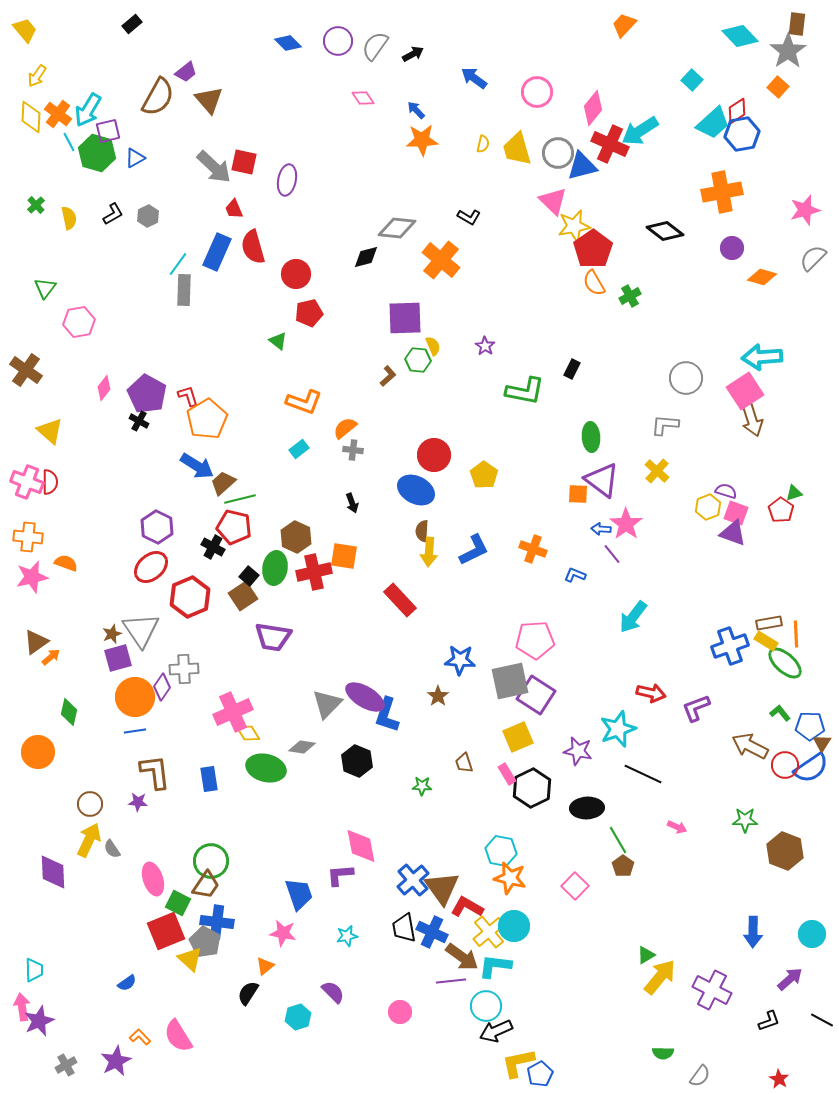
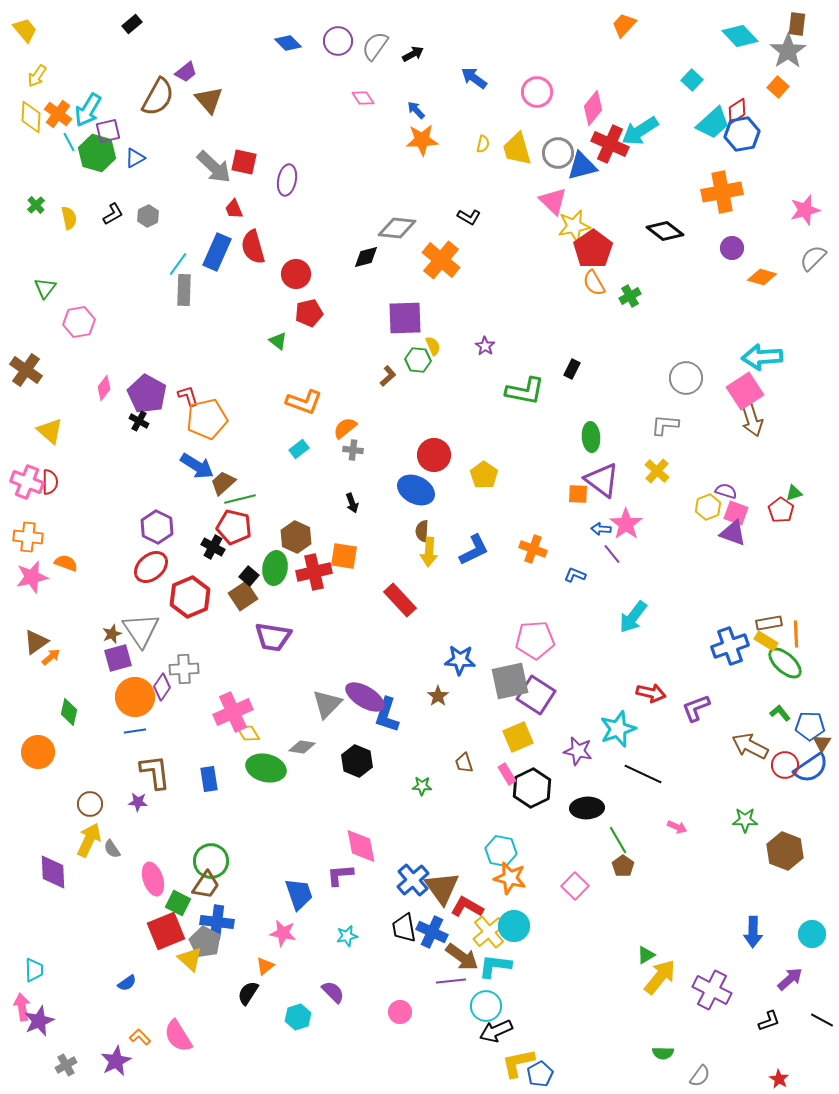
orange pentagon at (207, 419): rotated 18 degrees clockwise
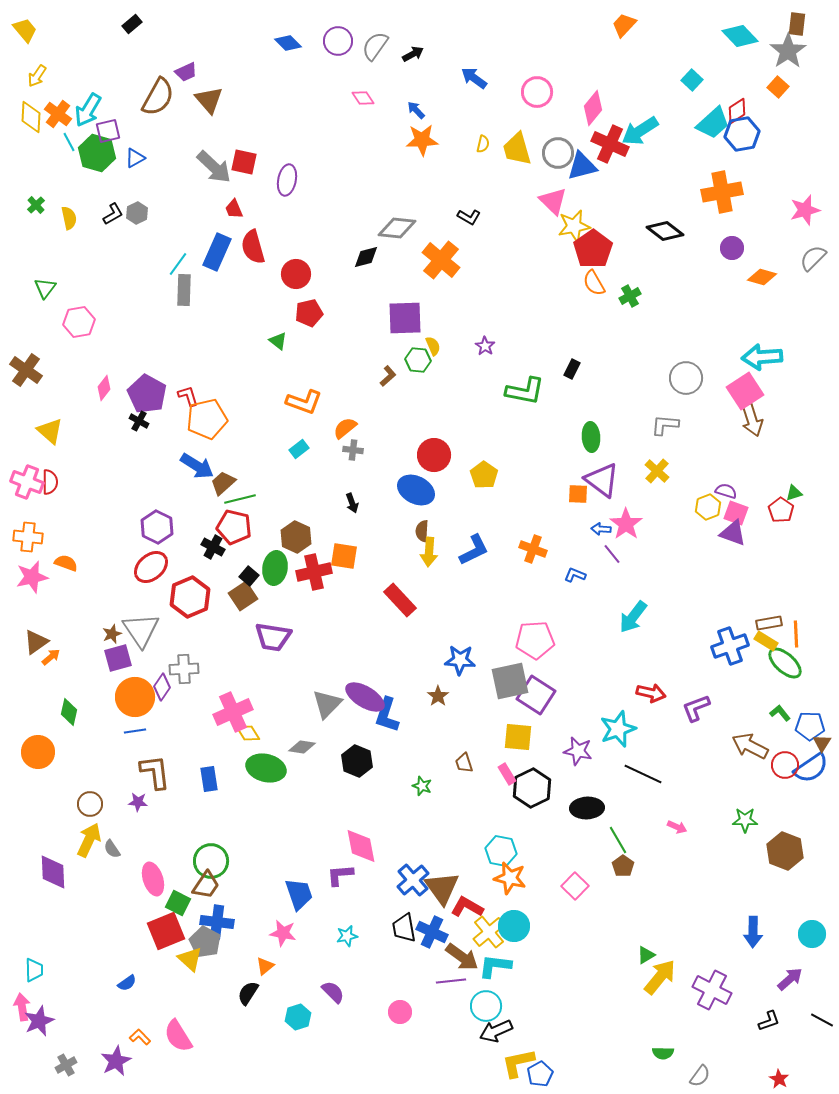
purple trapezoid at (186, 72): rotated 15 degrees clockwise
gray hexagon at (148, 216): moved 11 px left, 3 px up
yellow square at (518, 737): rotated 28 degrees clockwise
green star at (422, 786): rotated 18 degrees clockwise
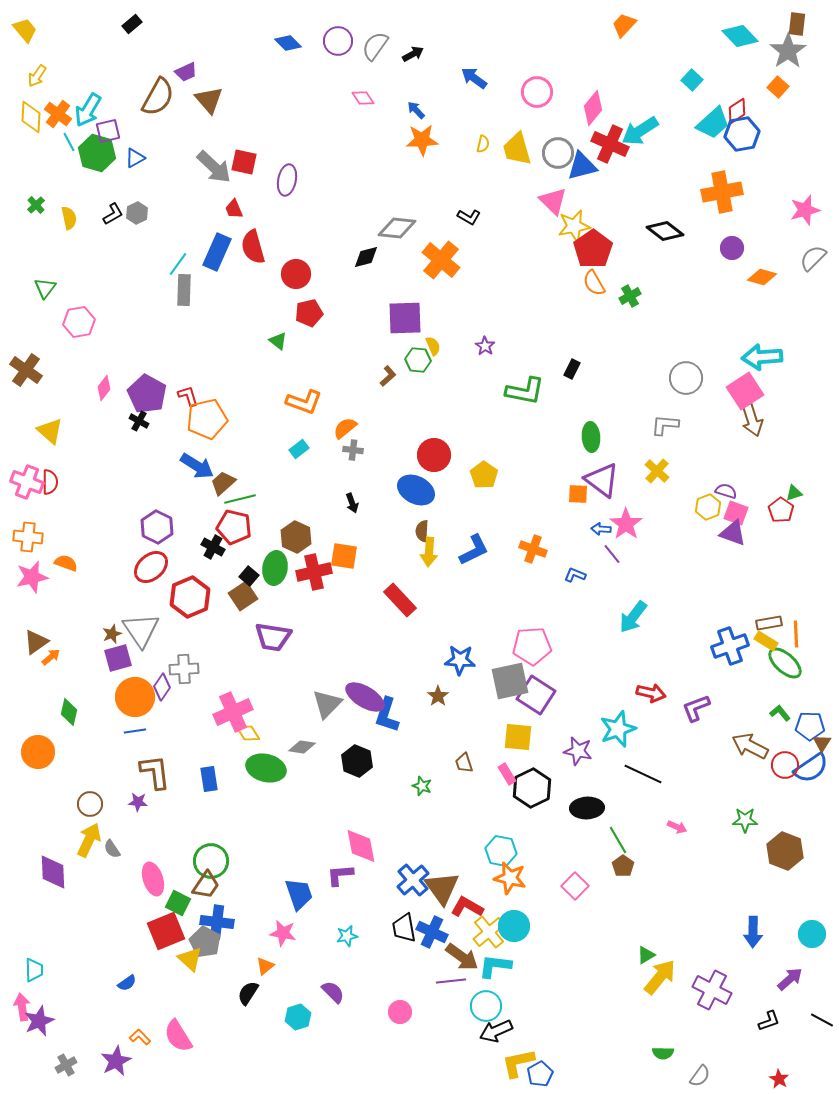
pink pentagon at (535, 640): moved 3 px left, 6 px down
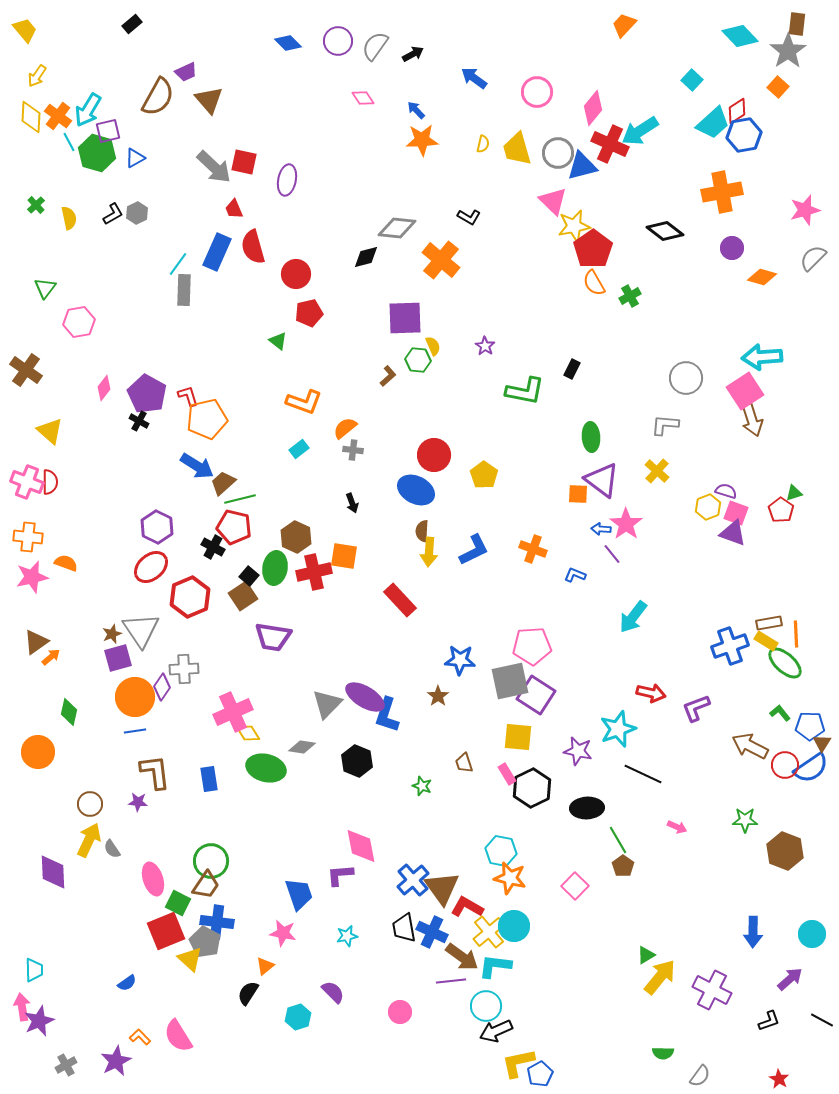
orange cross at (58, 114): moved 2 px down
blue hexagon at (742, 134): moved 2 px right, 1 px down
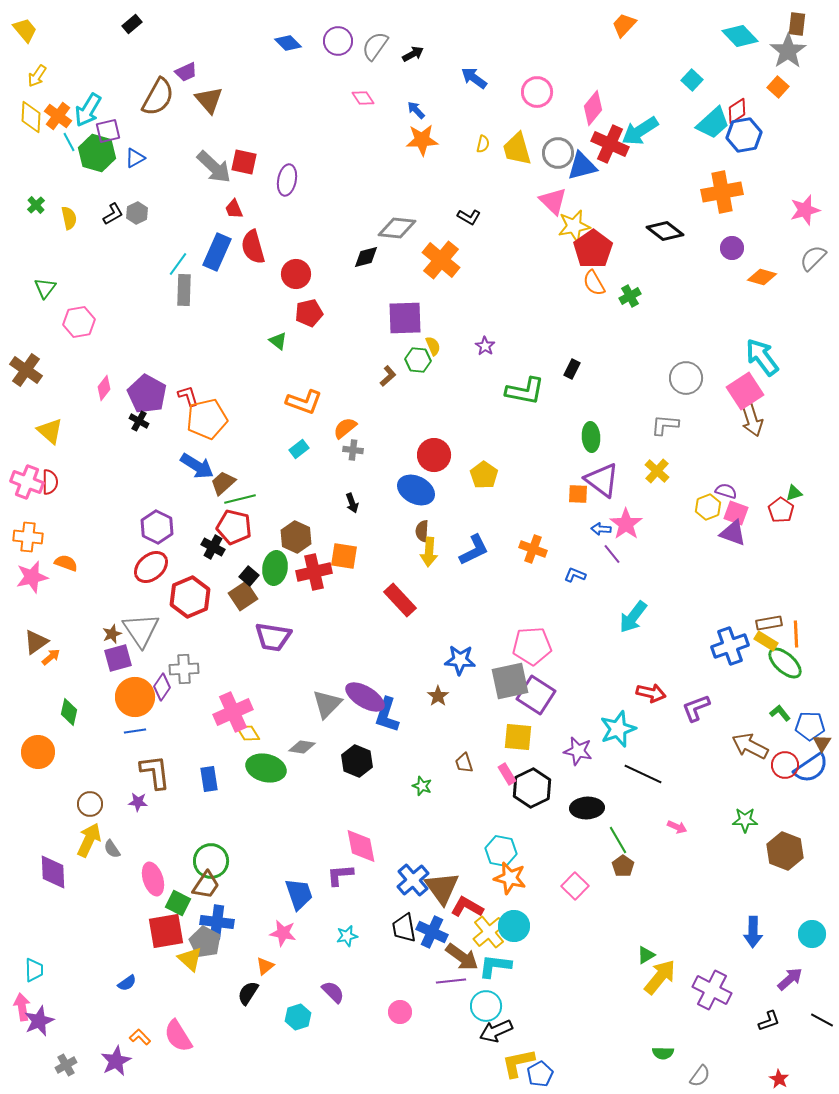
cyan arrow at (762, 357): rotated 57 degrees clockwise
red square at (166, 931): rotated 12 degrees clockwise
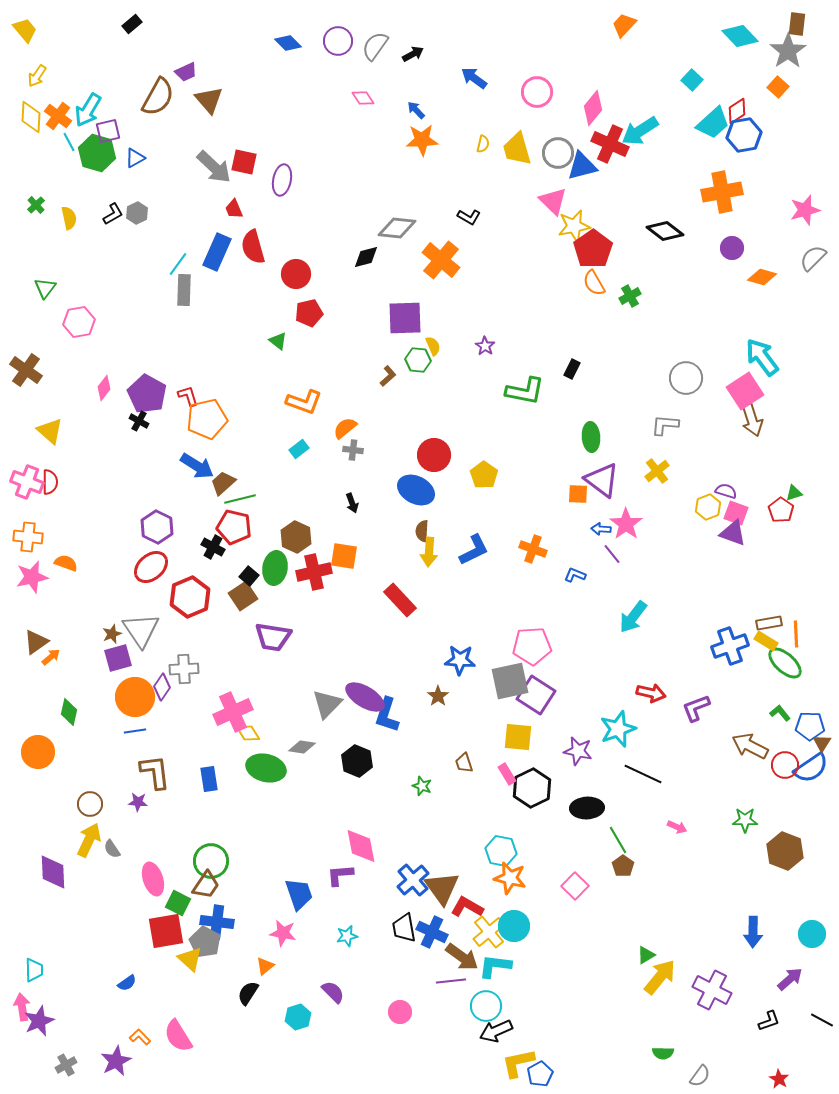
purple ellipse at (287, 180): moved 5 px left
yellow cross at (657, 471): rotated 10 degrees clockwise
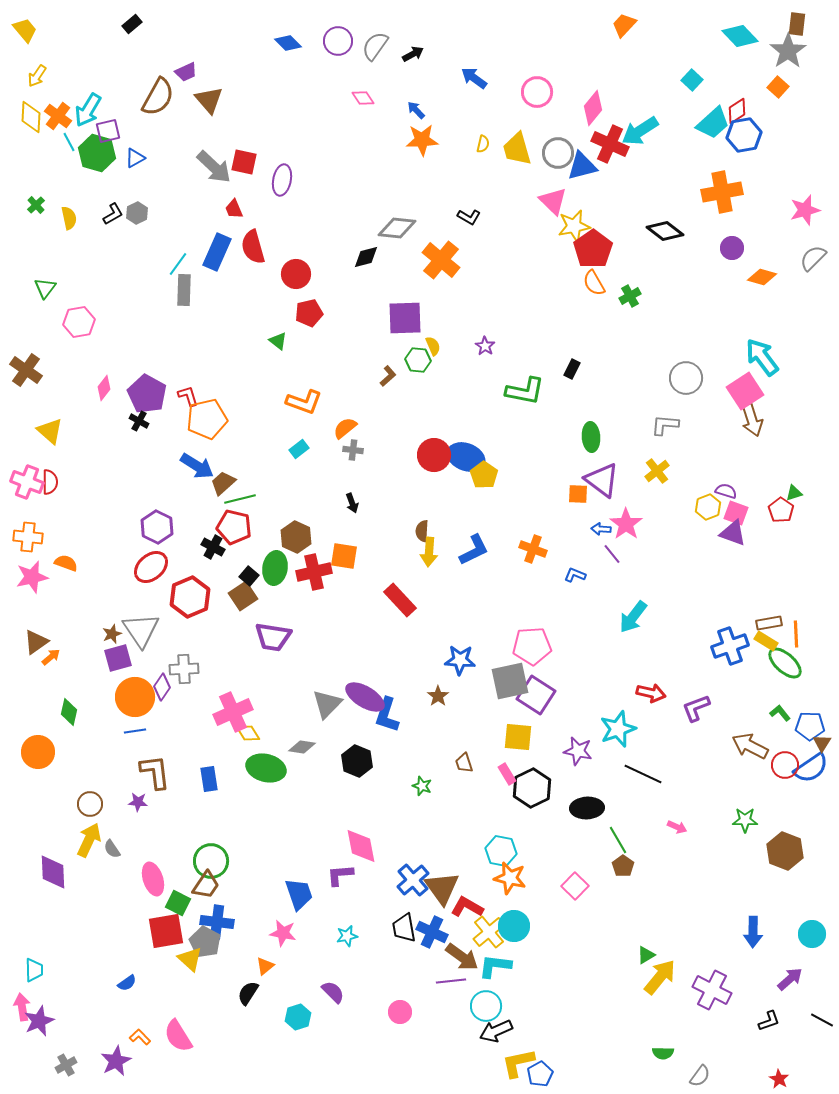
blue ellipse at (416, 490): moved 50 px right, 33 px up; rotated 6 degrees counterclockwise
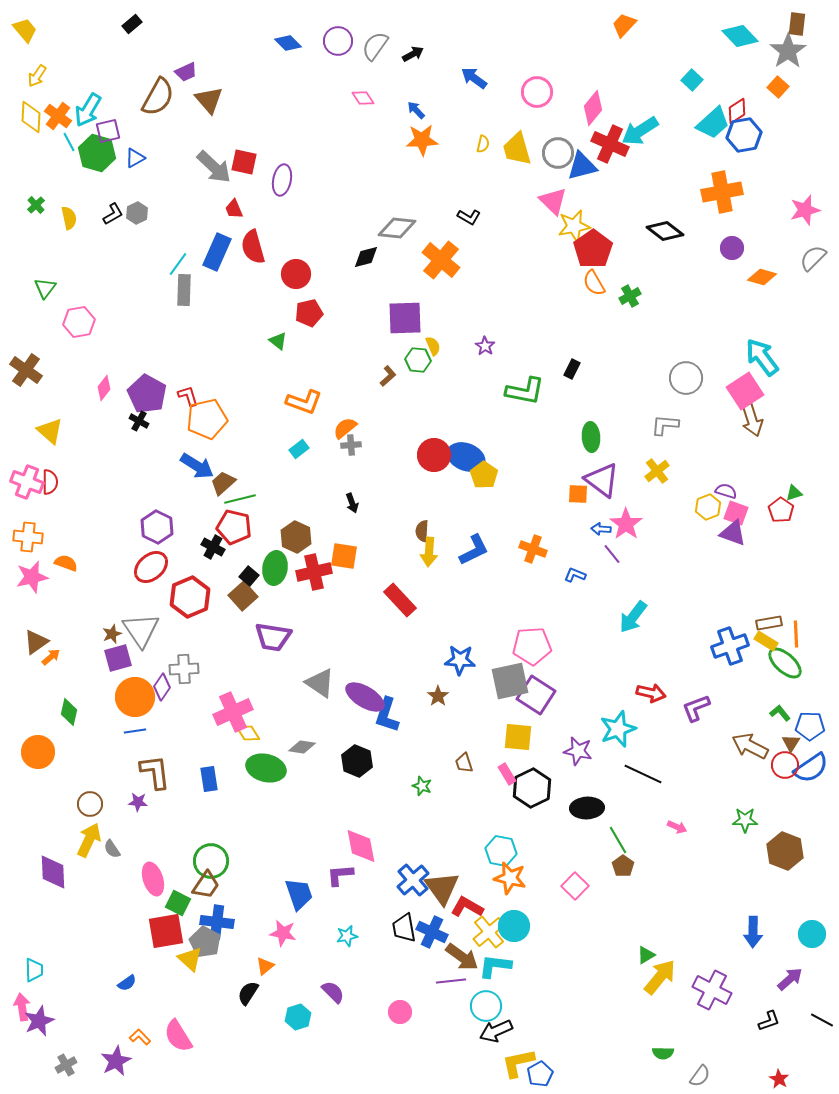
gray cross at (353, 450): moved 2 px left, 5 px up; rotated 12 degrees counterclockwise
brown square at (243, 596): rotated 8 degrees counterclockwise
gray triangle at (327, 704): moved 7 px left, 21 px up; rotated 40 degrees counterclockwise
brown triangle at (822, 743): moved 31 px left
